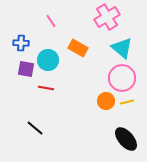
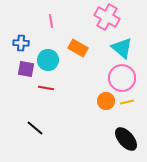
pink cross: rotated 30 degrees counterclockwise
pink line: rotated 24 degrees clockwise
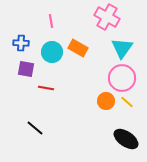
cyan triangle: rotated 25 degrees clockwise
cyan circle: moved 4 px right, 8 px up
yellow line: rotated 56 degrees clockwise
black ellipse: rotated 15 degrees counterclockwise
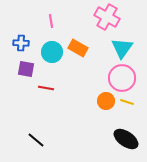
yellow line: rotated 24 degrees counterclockwise
black line: moved 1 px right, 12 px down
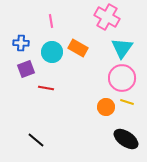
purple square: rotated 30 degrees counterclockwise
orange circle: moved 6 px down
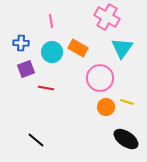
pink circle: moved 22 px left
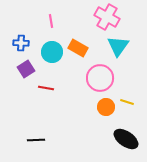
cyan triangle: moved 4 px left, 2 px up
purple square: rotated 12 degrees counterclockwise
black line: rotated 42 degrees counterclockwise
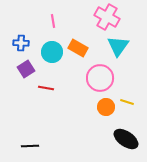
pink line: moved 2 px right
black line: moved 6 px left, 6 px down
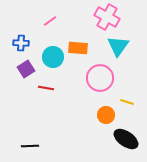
pink line: moved 3 px left; rotated 64 degrees clockwise
orange rectangle: rotated 24 degrees counterclockwise
cyan circle: moved 1 px right, 5 px down
orange circle: moved 8 px down
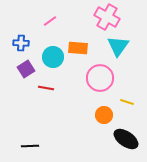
orange circle: moved 2 px left
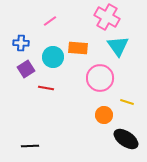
cyan triangle: rotated 10 degrees counterclockwise
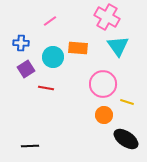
pink circle: moved 3 px right, 6 px down
